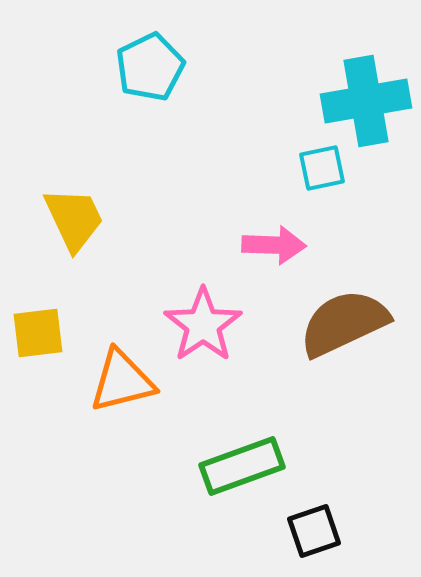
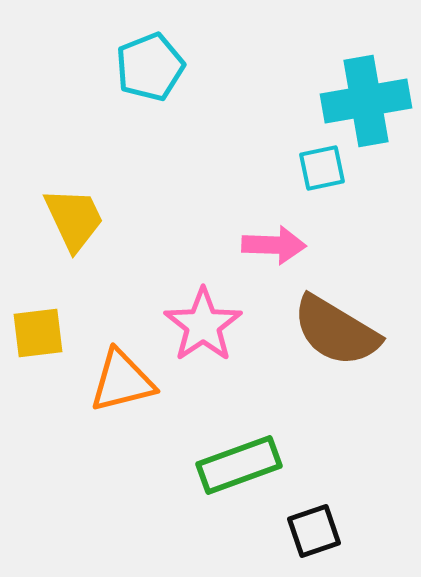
cyan pentagon: rotated 4 degrees clockwise
brown semicircle: moved 8 px left, 8 px down; rotated 124 degrees counterclockwise
green rectangle: moved 3 px left, 1 px up
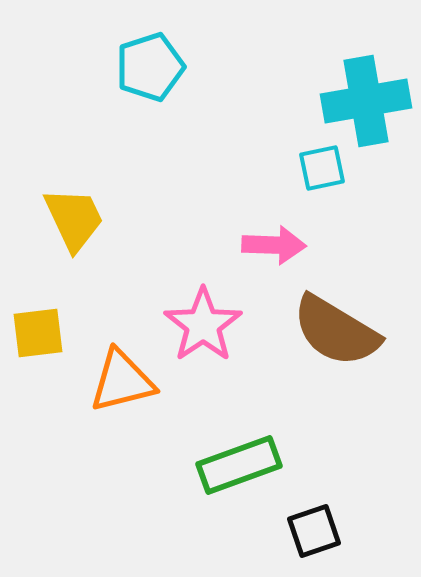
cyan pentagon: rotated 4 degrees clockwise
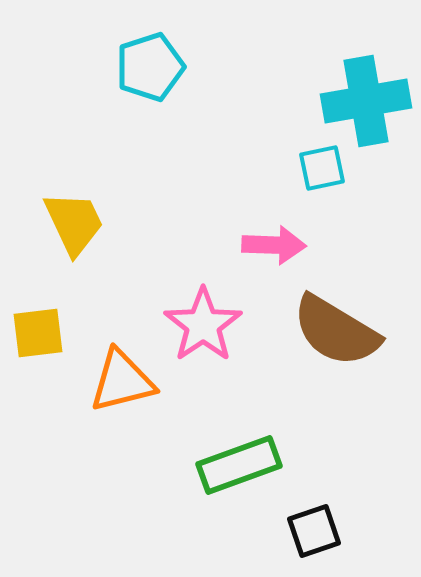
yellow trapezoid: moved 4 px down
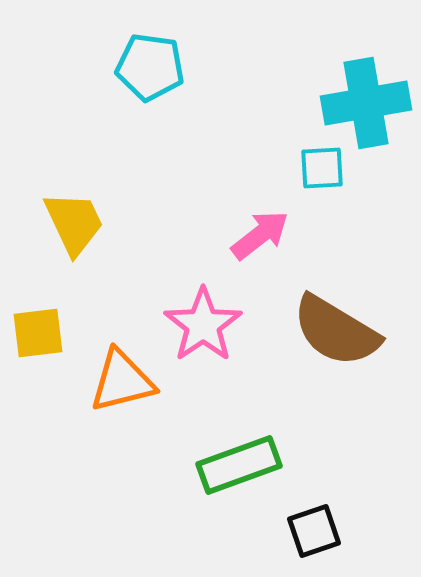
cyan pentagon: rotated 26 degrees clockwise
cyan cross: moved 2 px down
cyan square: rotated 9 degrees clockwise
pink arrow: moved 14 px left, 10 px up; rotated 40 degrees counterclockwise
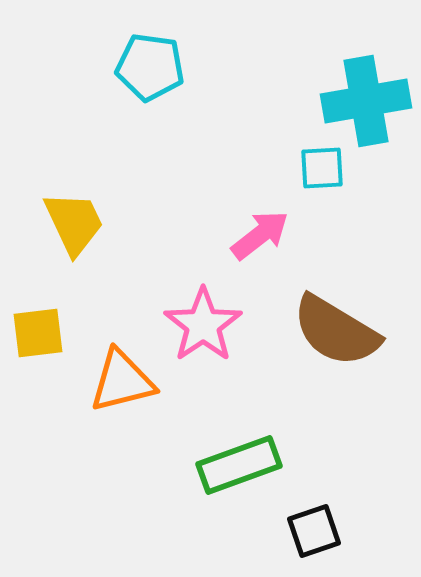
cyan cross: moved 2 px up
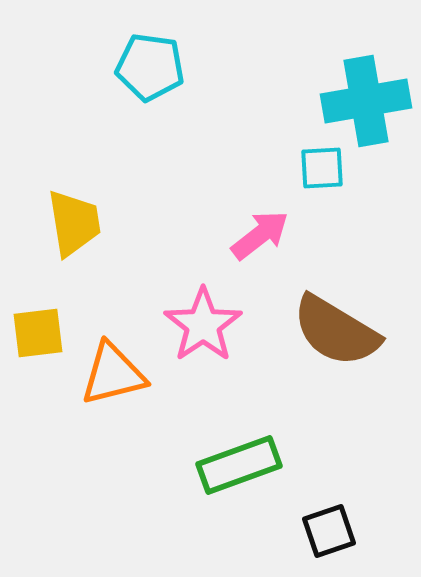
yellow trapezoid: rotated 16 degrees clockwise
orange triangle: moved 9 px left, 7 px up
black square: moved 15 px right
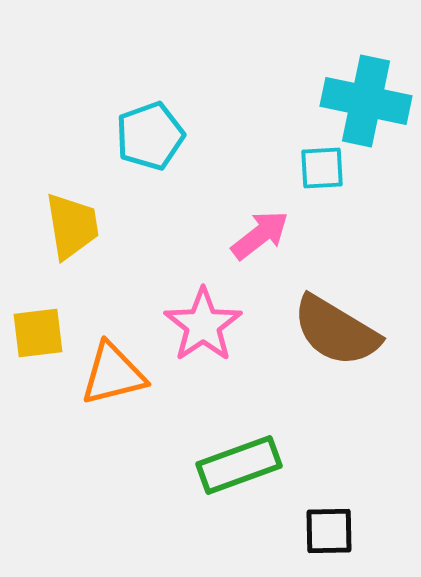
cyan pentagon: moved 69 px down; rotated 28 degrees counterclockwise
cyan cross: rotated 22 degrees clockwise
yellow trapezoid: moved 2 px left, 3 px down
black square: rotated 18 degrees clockwise
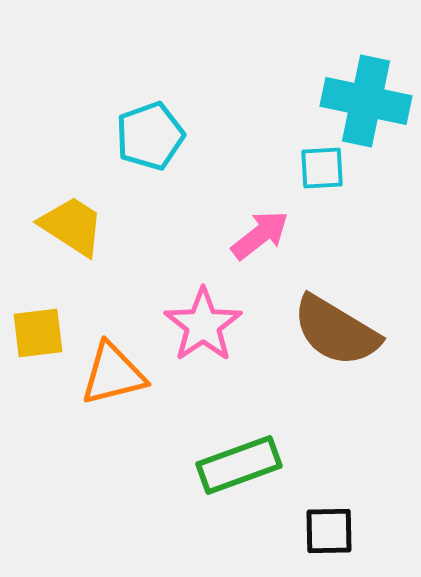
yellow trapezoid: rotated 48 degrees counterclockwise
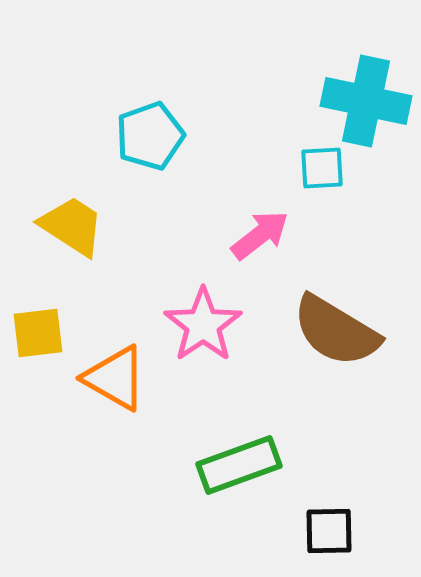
orange triangle: moved 2 px right, 4 px down; rotated 44 degrees clockwise
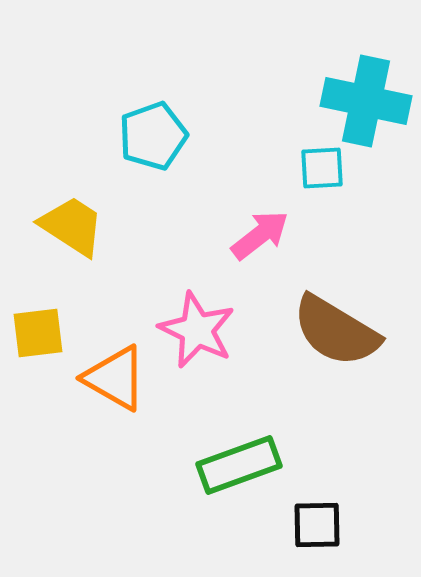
cyan pentagon: moved 3 px right
pink star: moved 6 px left, 5 px down; rotated 12 degrees counterclockwise
black square: moved 12 px left, 6 px up
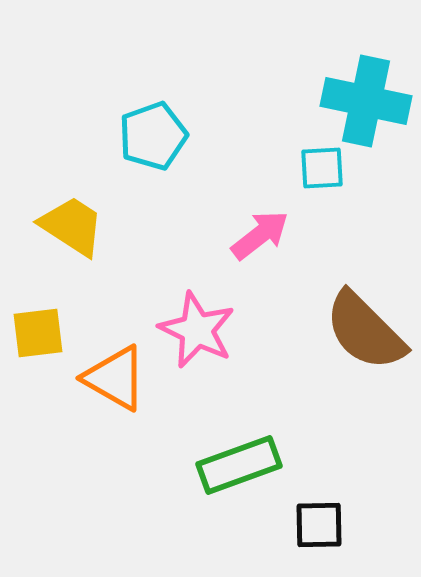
brown semicircle: moved 29 px right; rotated 14 degrees clockwise
black square: moved 2 px right
